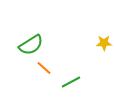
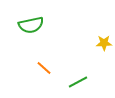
green semicircle: moved 20 px up; rotated 20 degrees clockwise
green line: moved 7 px right
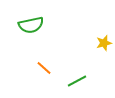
yellow star: rotated 14 degrees counterclockwise
green line: moved 1 px left, 1 px up
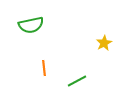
yellow star: rotated 14 degrees counterclockwise
orange line: rotated 42 degrees clockwise
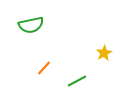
yellow star: moved 10 px down
orange line: rotated 49 degrees clockwise
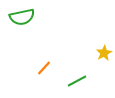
green semicircle: moved 9 px left, 8 px up
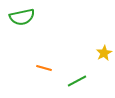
orange line: rotated 63 degrees clockwise
